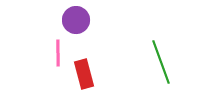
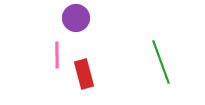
purple circle: moved 2 px up
pink line: moved 1 px left, 2 px down
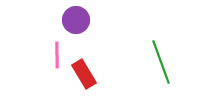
purple circle: moved 2 px down
red rectangle: rotated 16 degrees counterclockwise
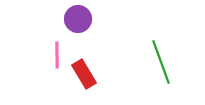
purple circle: moved 2 px right, 1 px up
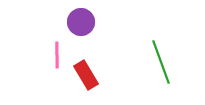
purple circle: moved 3 px right, 3 px down
red rectangle: moved 2 px right, 1 px down
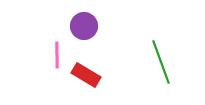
purple circle: moved 3 px right, 4 px down
red rectangle: rotated 28 degrees counterclockwise
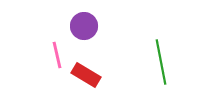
pink line: rotated 12 degrees counterclockwise
green line: rotated 9 degrees clockwise
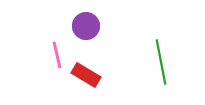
purple circle: moved 2 px right
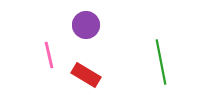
purple circle: moved 1 px up
pink line: moved 8 px left
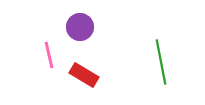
purple circle: moved 6 px left, 2 px down
red rectangle: moved 2 px left
